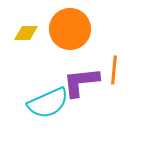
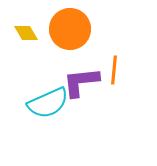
yellow diamond: rotated 60 degrees clockwise
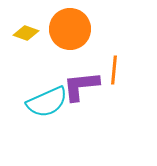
yellow diamond: rotated 40 degrees counterclockwise
purple L-shape: moved 4 px down
cyan semicircle: moved 1 px left, 1 px up
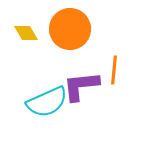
yellow diamond: rotated 40 degrees clockwise
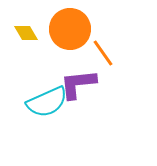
orange line: moved 11 px left, 17 px up; rotated 40 degrees counterclockwise
purple L-shape: moved 3 px left, 2 px up
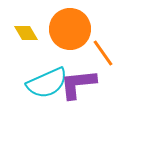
cyan semicircle: moved 19 px up
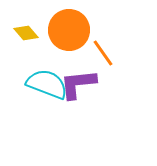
orange circle: moved 1 px left, 1 px down
yellow diamond: rotated 10 degrees counterclockwise
cyan semicircle: moved 1 px down; rotated 135 degrees counterclockwise
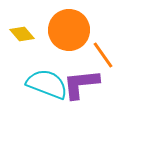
yellow diamond: moved 4 px left, 1 px down
orange line: moved 2 px down
purple L-shape: moved 3 px right
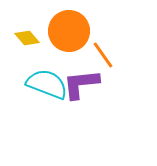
orange circle: moved 1 px down
yellow diamond: moved 5 px right, 4 px down
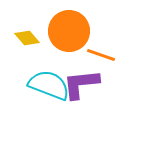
orange line: moved 2 px left; rotated 36 degrees counterclockwise
cyan semicircle: moved 2 px right, 1 px down
